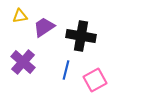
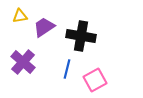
blue line: moved 1 px right, 1 px up
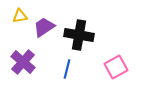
black cross: moved 2 px left, 1 px up
pink square: moved 21 px right, 13 px up
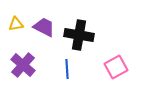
yellow triangle: moved 4 px left, 8 px down
purple trapezoid: rotated 60 degrees clockwise
purple cross: moved 3 px down
blue line: rotated 18 degrees counterclockwise
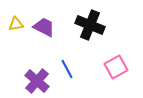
black cross: moved 11 px right, 10 px up; rotated 12 degrees clockwise
purple cross: moved 14 px right, 16 px down
blue line: rotated 24 degrees counterclockwise
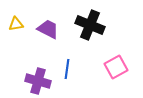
purple trapezoid: moved 4 px right, 2 px down
blue line: rotated 36 degrees clockwise
purple cross: moved 1 px right; rotated 25 degrees counterclockwise
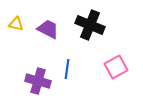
yellow triangle: rotated 21 degrees clockwise
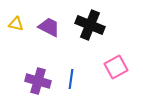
purple trapezoid: moved 1 px right, 2 px up
blue line: moved 4 px right, 10 px down
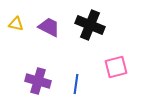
pink square: rotated 15 degrees clockwise
blue line: moved 5 px right, 5 px down
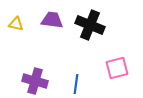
purple trapezoid: moved 3 px right, 7 px up; rotated 20 degrees counterclockwise
pink square: moved 1 px right, 1 px down
purple cross: moved 3 px left
